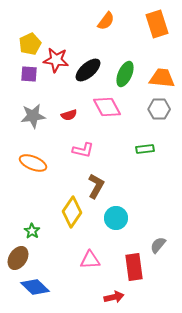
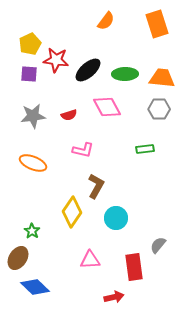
green ellipse: rotated 65 degrees clockwise
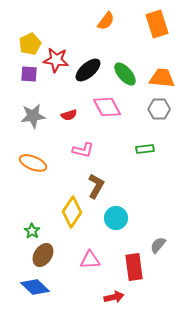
green ellipse: rotated 50 degrees clockwise
brown ellipse: moved 25 px right, 3 px up
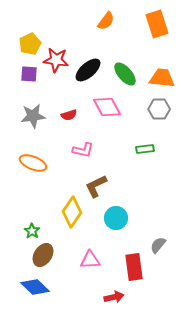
brown L-shape: rotated 145 degrees counterclockwise
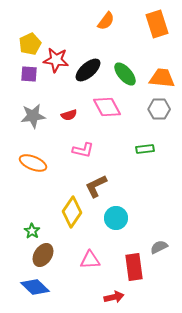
gray semicircle: moved 1 px right, 2 px down; rotated 24 degrees clockwise
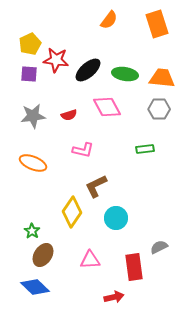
orange semicircle: moved 3 px right, 1 px up
green ellipse: rotated 40 degrees counterclockwise
